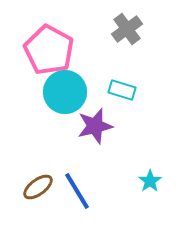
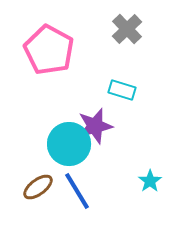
gray cross: rotated 8 degrees counterclockwise
cyan circle: moved 4 px right, 52 px down
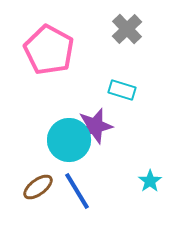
cyan circle: moved 4 px up
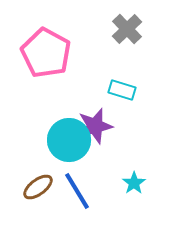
pink pentagon: moved 3 px left, 3 px down
cyan star: moved 16 px left, 2 px down
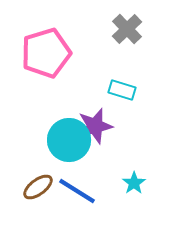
pink pentagon: rotated 27 degrees clockwise
blue line: rotated 27 degrees counterclockwise
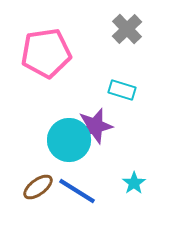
pink pentagon: rotated 9 degrees clockwise
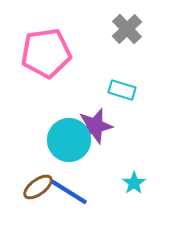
blue line: moved 8 px left, 1 px down
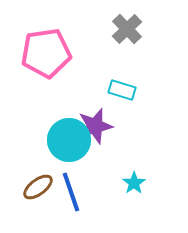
blue line: moved 2 px right; rotated 39 degrees clockwise
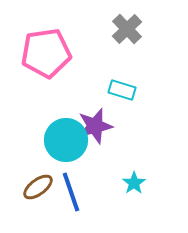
cyan circle: moved 3 px left
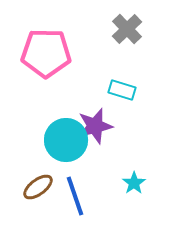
pink pentagon: rotated 9 degrees clockwise
blue line: moved 4 px right, 4 px down
